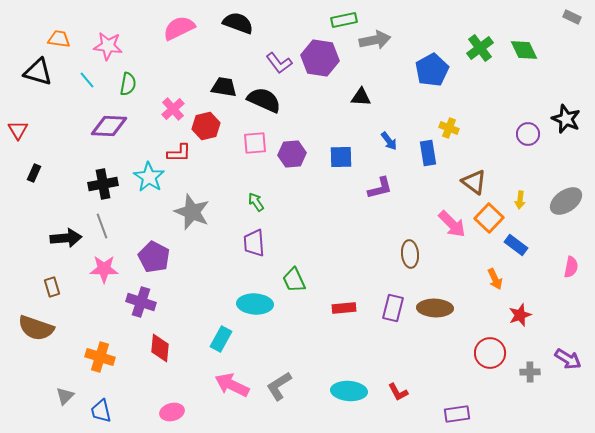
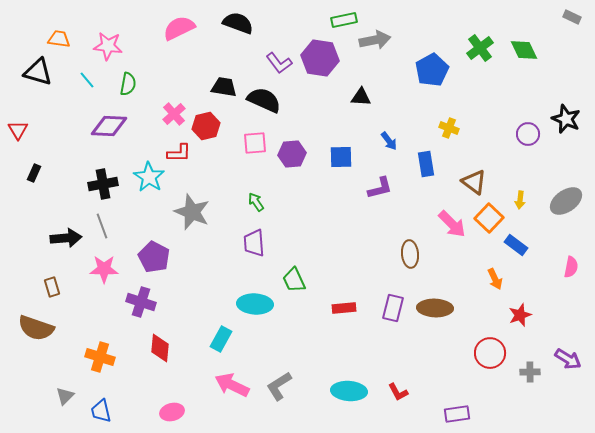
pink cross at (173, 109): moved 1 px right, 5 px down
blue rectangle at (428, 153): moved 2 px left, 11 px down
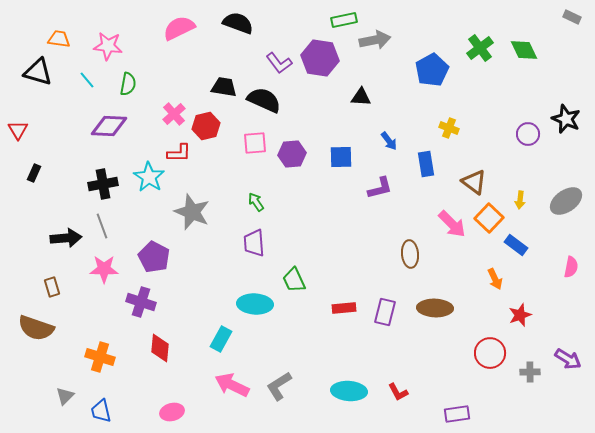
purple rectangle at (393, 308): moved 8 px left, 4 px down
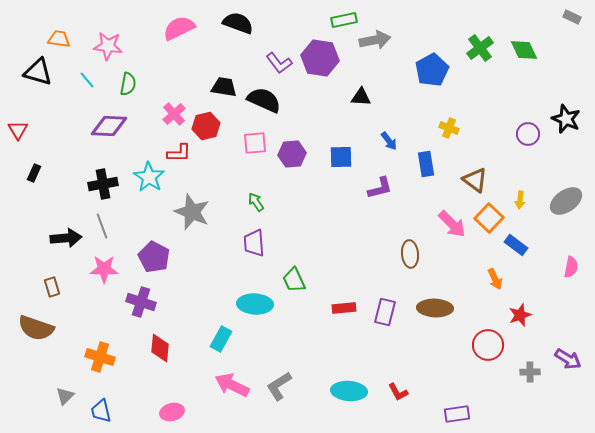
brown triangle at (474, 182): moved 1 px right, 2 px up
red circle at (490, 353): moved 2 px left, 8 px up
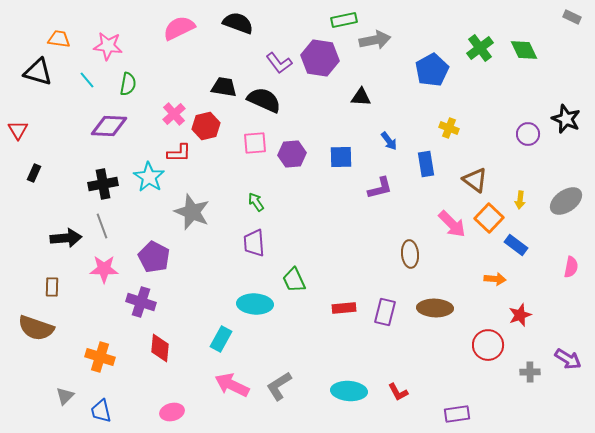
orange arrow at (495, 279): rotated 60 degrees counterclockwise
brown rectangle at (52, 287): rotated 18 degrees clockwise
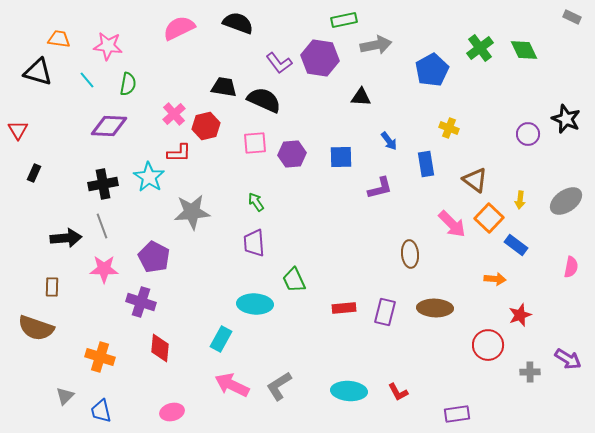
gray arrow at (375, 40): moved 1 px right, 5 px down
gray star at (192, 212): rotated 27 degrees counterclockwise
